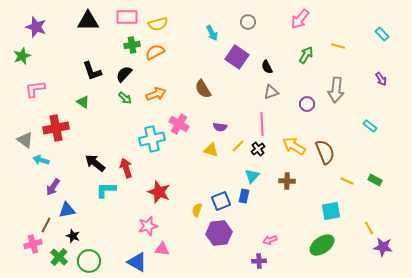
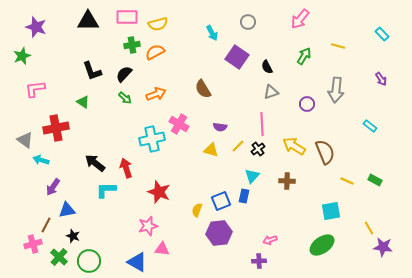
green arrow at (306, 55): moved 2 px left, 1 px down
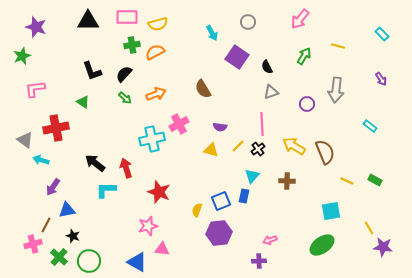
pink cross at (179, 124): rotated 30 degrees clockwise
